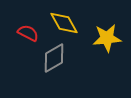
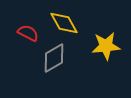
yellow star: moved 1 px left, 8 px down
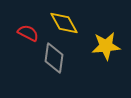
gray diamond: rotated 52 degrees counterclockwise
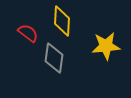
yellow diamond: moved 2 px left, 2 px up; rotated 32 degrees clockwise
red semicircle: rotated 10 degrees clockwise
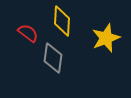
yellow star: moved 8 px up; rotated 16 degrees counterclockwise
gray diamond: moved 1 px left
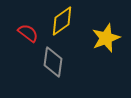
yellow diamond: rotated 52 degrees clockwise
gray diamond: moved 4 px down
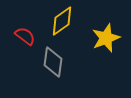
red semicircle: moved 3 px left, 3 px down
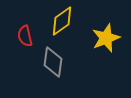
red semicircle: rotated 140 degrees counterclockwise
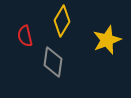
yellow diamond: rotated 24 degrees counterclockwise
yellow star: moved 1 px right, 2 px down
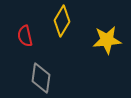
yellow star: rotated 16 degrees clockwise
gray diamond: moved 12 px left, 16 px down
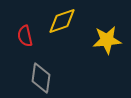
yellow diamond: rotated 40 degrees clockwise
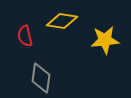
yellow diamond: rotated 28 degrees clockwise
yellow star: moved 2 px left
